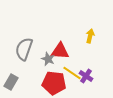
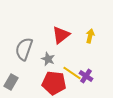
red triangle: moved 1 px right, 16 px up; rotated 42 degrees counterclockwise
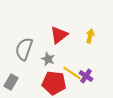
red triangle: moved 2 px left
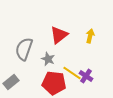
gray rectangle: rotated 21 degrees clockwise
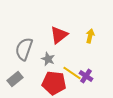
gray rectangle: moved 4 px right, 3 px up
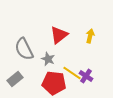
gray semicircle: rotated 45 degrees counterclockwise
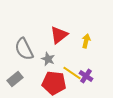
yellow arrow: moved 4 px left, 5 px down
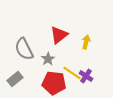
yellow arrow: moved 1 px down
gray star: rotated 16 degrees clockwise
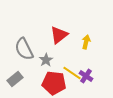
gray star: moved 2 px left, 1 px down
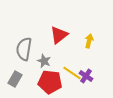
yellow arrow: moved 3 px right, 1 px up
gray semicircle: rotated 35 degrees clockwise
gray star: moved 2 px left, 1 px down; rotated 16 degrees counterclockwise
gray rectangle: rotated 21 degrees counterclockwise
red pentagon: moved 4 px left, 1 px up
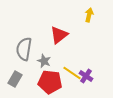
yellow arrow: moved 26 px up
